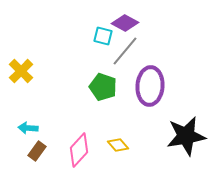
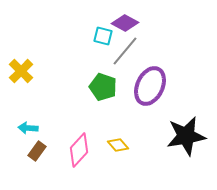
purple ellipse: rotated 21 degrees clockwise
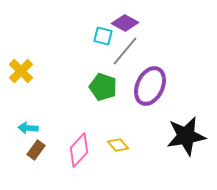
brown rectangle: moved 1 px left, 1 px up
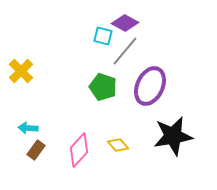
black star: moved 13 px left
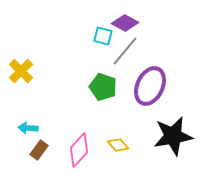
brown rectangle: moved 3 px right
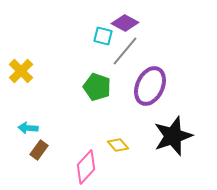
green pentagon: moved 6 px left
black star: rotated 9 degrees counterclockwise
pink diamond: moved 7 px right, 17 px down
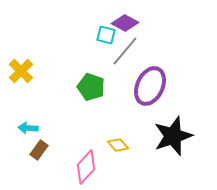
cyan square: moved 3 px right, 1 px up
green pentagon: moved 6 px left
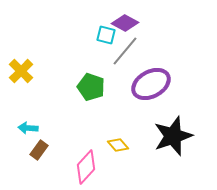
purple ellipse: moved 1 px right, 2 px up; rotated 36 degrees clockwise
